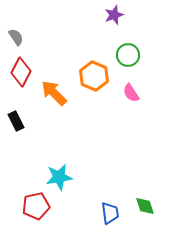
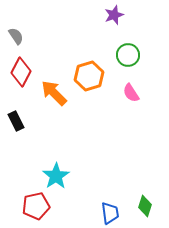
gray semicircle: moved 1 px up
orange hexagon: moved 5 px left; rotated 20 degrees clockwise
cyan star: moved 3 px left, 1 px up; rotated 24 degrees counterclockwise
green diamond: rotated 35 degrees clockwise
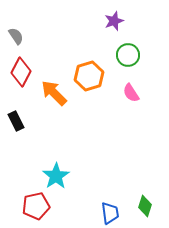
purple star: moved 6 px down
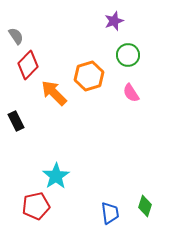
red diamond: moved 7 px right, 7 px up; rotated 16 degrees clockwise
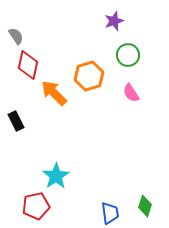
red diamond: rotated 32 degrees counterclockwise
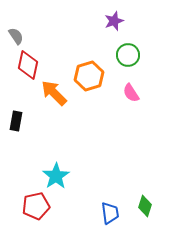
black rectangle: rotated 36 degrees clockwise
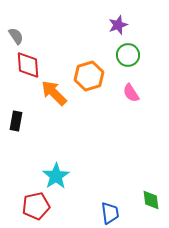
purple star: moved 4 px right, 4 px down
red diamond: rotated 16 degrees counterclockwise
green diamond: moved 6 px right, 6 px up; rotated 25 degrees counterclockwise
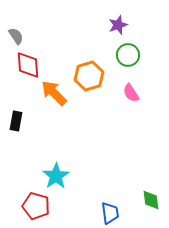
red pentagon: rotated 28 degrees clockwise
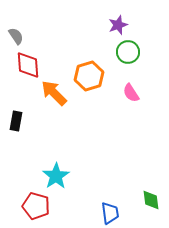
green circle: moved 3 px up
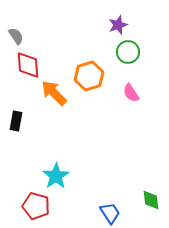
blue trapezoid: rotated 25 degrees counterclockwise
